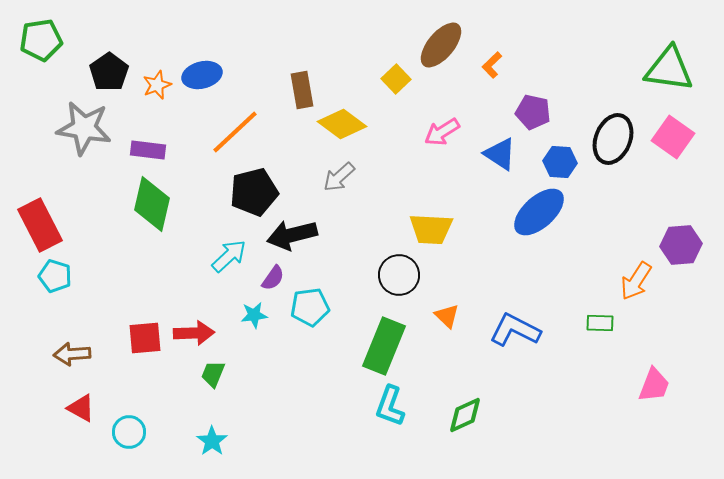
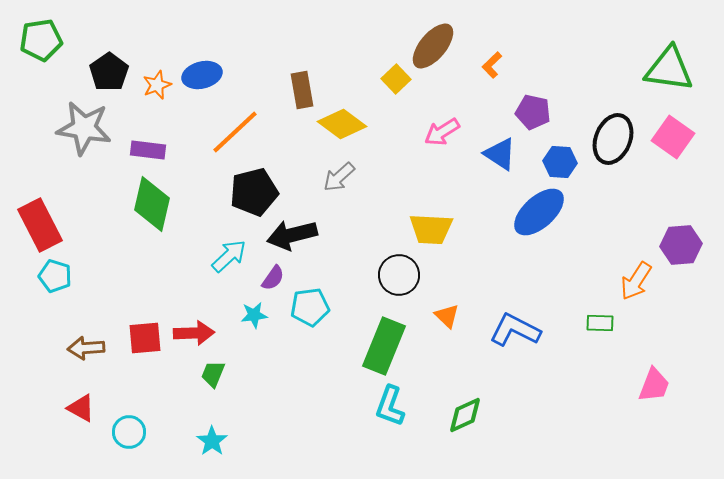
brown ellipse at (441, 45): moved 8 px left, 1 px down
brown arrow at (72, 354): moved 14 px right, 6 px up
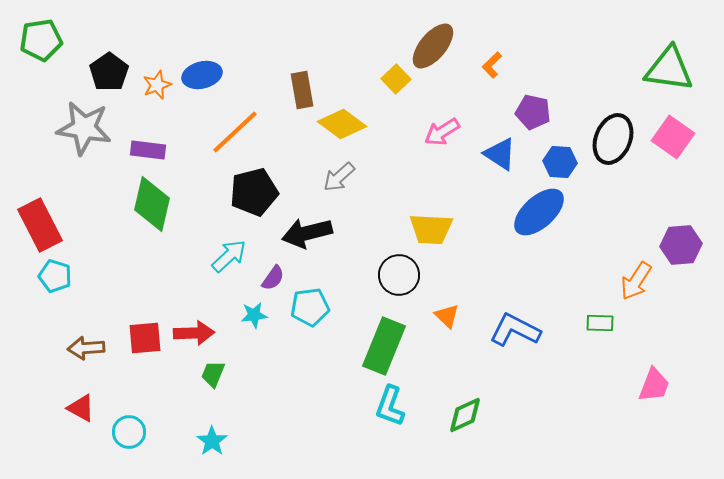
black arrow at (292, 235): moved 15 px right, 2 px up
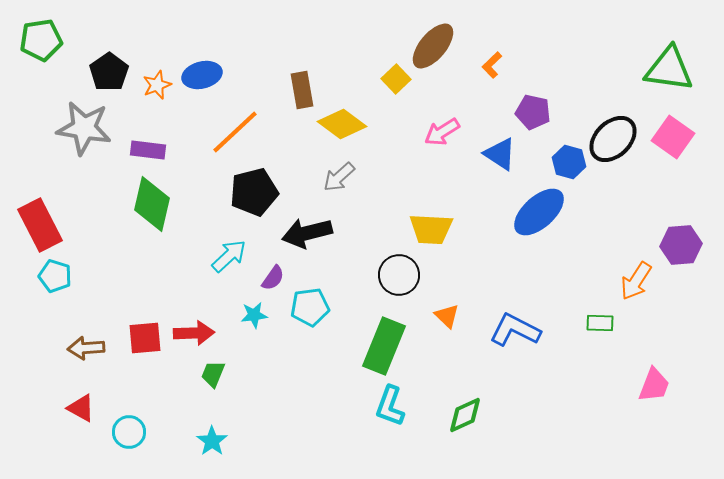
black ellipse at (613, 139): rotated 24 degrees clockwise
blue hexagon at (560, 162): moved 9 px right; rotated 12 degrees clockwise
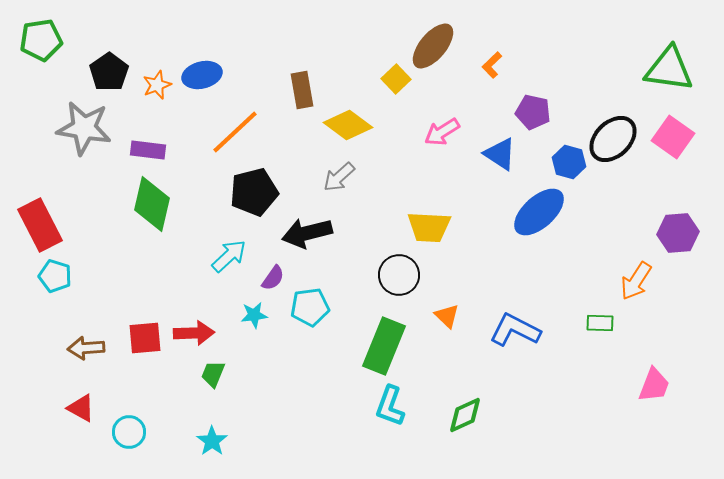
yellow diamond at (342, 124): moved 6 px right, 1 px down
yellow trapezoid at (431, 229): moved 2 px left, 2 px up
purple hexagon at (681, 245): moved 3 px left, 12 px up
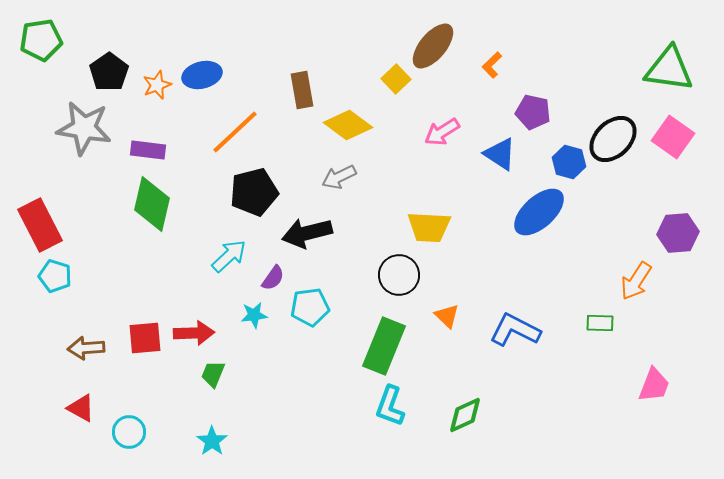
gray arrow at (339, 177): rotated 16 degrees clockwise
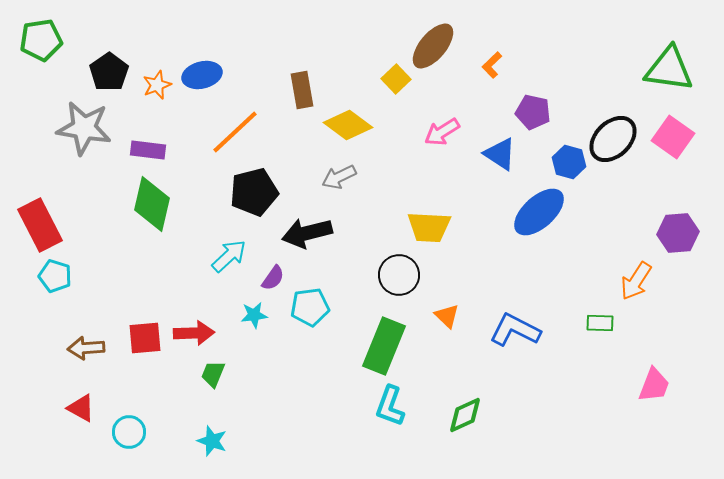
cyan star at (212, 441): rotated 16 degrees counterclockwise
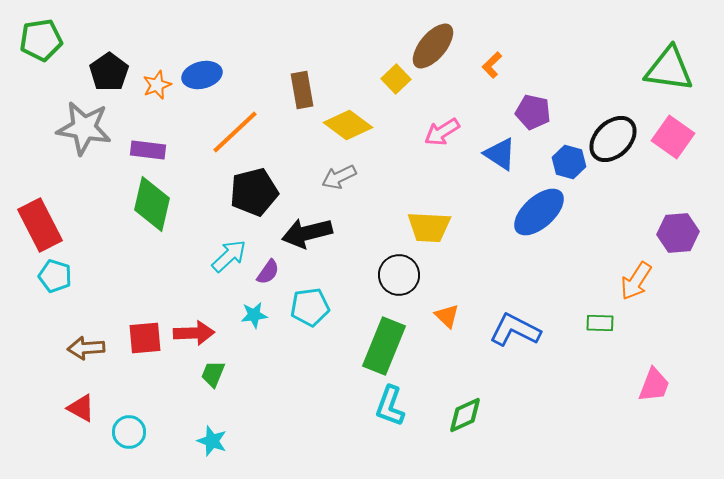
purple semicircle at (273, 278): moved 5 px left, 6 px up
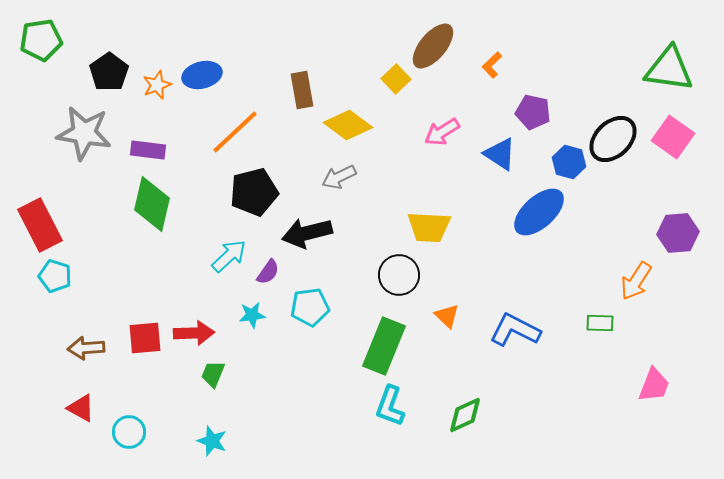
gray star at (84, 128): moved 5 px down
cyan star at (254, 315): moved 2 px left
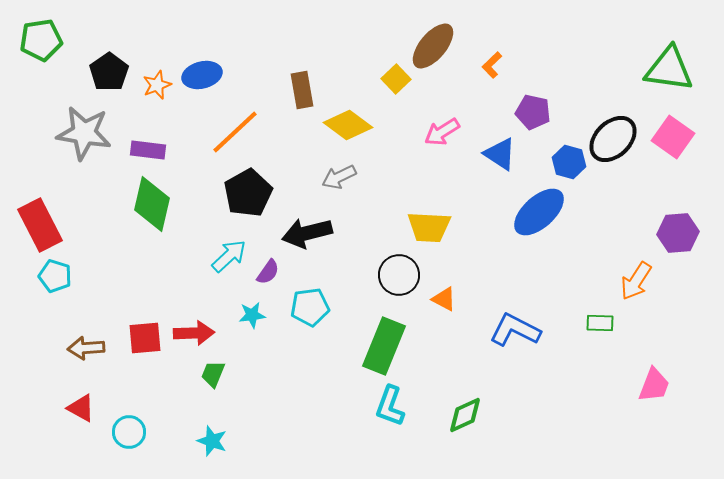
black pentagon at (254, 192): moved 6 px left, 1 px down; rotated 15 degrees counterclockwise
orange triangle at (447, 316): moved 3 px left, 17 px up; rotated 16 degrees counterclockwise
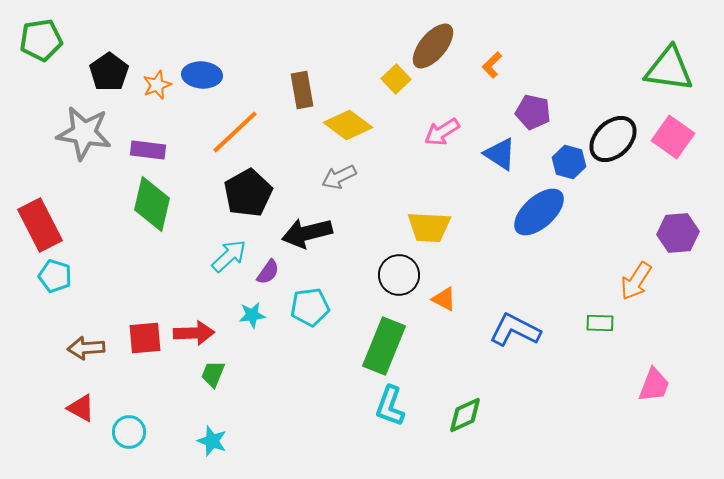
blue ellipse at (202, 75): rotated 18 degrees clockwise
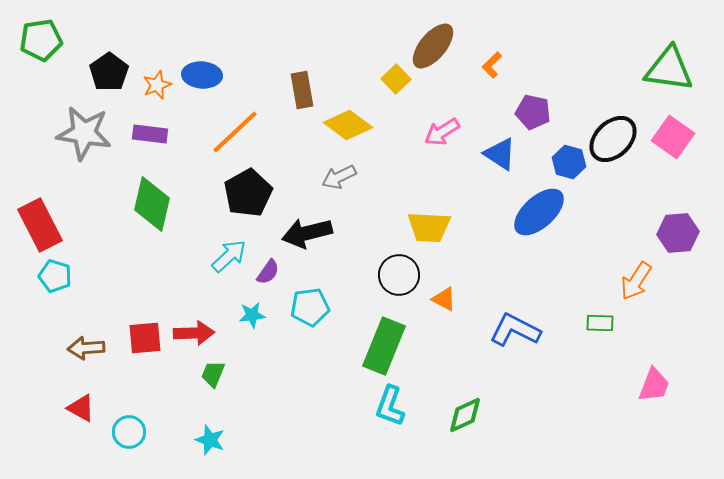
purple rectangle at (148, 150): moved 2 px right, 16 px up
cyan star at (212, 441): moved 2 px left, 1 px up
